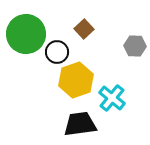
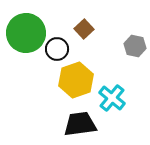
green circle: moved 1 px up
gray hexagon: rotated 10 degrees clockwise
black circle: moved 3 px up
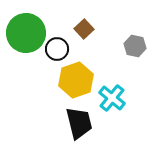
black trapezoid: moved 1 px left, 1 px up; rotated 84 degrees clockwise
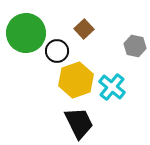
black circle: moved 2 px down
cyan cross: moved 11 px up
black trapezoid: rotated 12 degrees counterclockwise
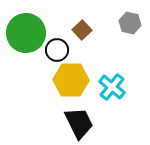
brown square: moved 2 px left, 1 px down
gray hexagon: moved 5 px left, 23 px up
black circle: moved 1 px up
yellow hexagon: moved 5 px left; rotated 20 degrees clockwise
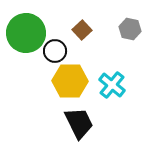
gray hexagon: moved 6 px down
black circle: moved 2 px left, 1 px down
yellow hexagon: moved 1 px left, 1 px down
cyan cross: moved 2 px up
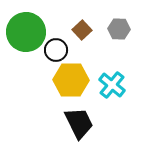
gray hexagon: moved 11 px left; rotated 10 degrees counterclockwise
green circle: moved 1 px up
black circle: moved 1 px right, 1 px up
yellow hexagon: moved 1 px right, 1 px up
